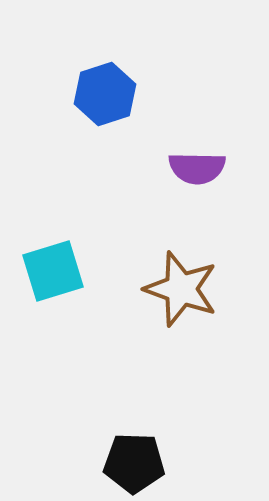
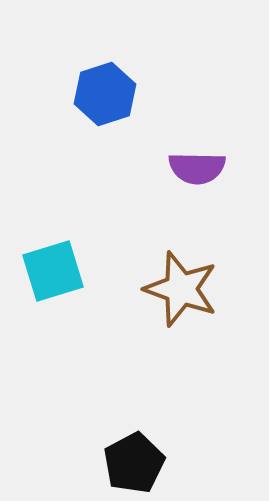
black pentagon: rotated 30 degrees counterclockwise
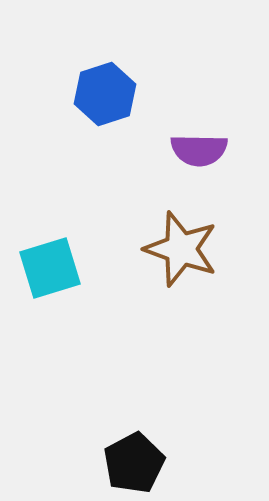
purple semicircle: moved 2 px right, 18 px up
cyan square: moved 3 px left, 3 px up
brown star: moved 40 px up
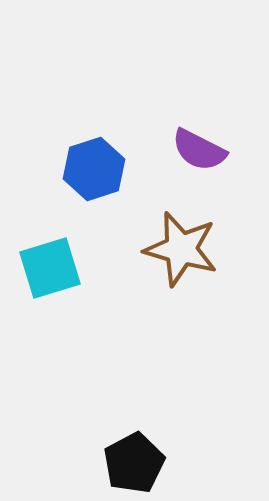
blue hexagon: moved 11 px left, 75 px down
purple semicircle: rotated 26 degrees clockwise
brown star: rotated 4 degrees counterclockwise
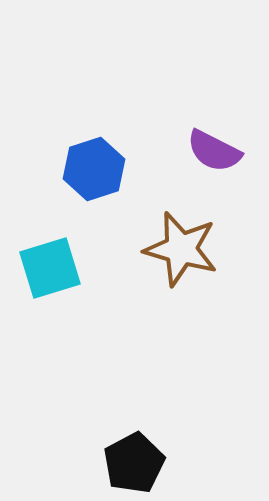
purple semicircle: moved 15 px right, 1 px down
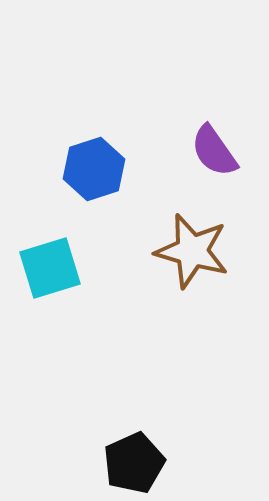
purple semicircle: rotated 28 degrees clockwise
brown star: moved 11 px right, 2 px down
black pentagon: rotated 4 degrees clockwise
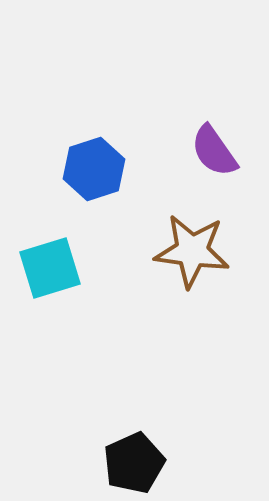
brown star: rotated 8 degrees counterclockwise
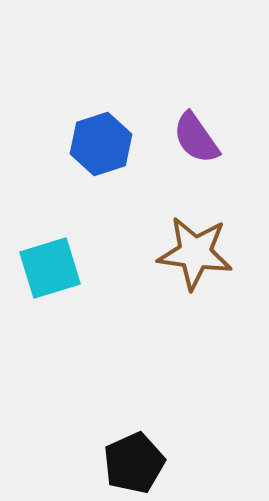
purple semicircle: moved 18 px left, 13 px up
blue hexagon: moved 7 px right, 25 px up
brown star: moved 3 px right, 2 px down
